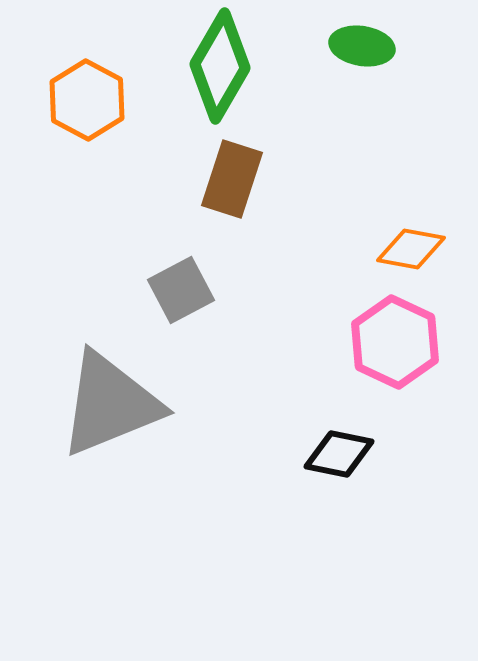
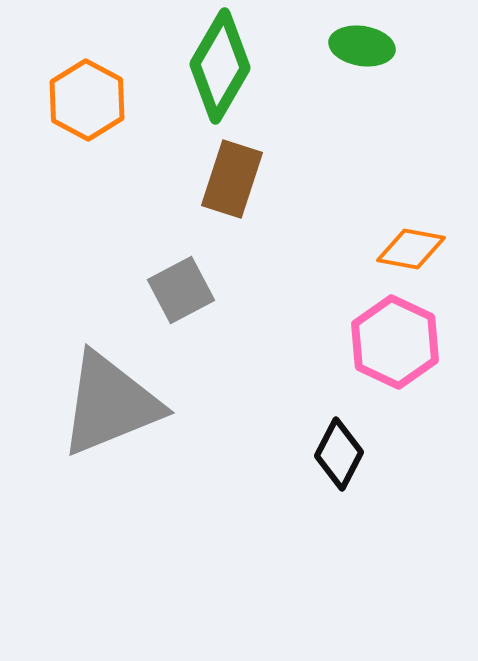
black diamond: rotated 74 degrees counterclockwise
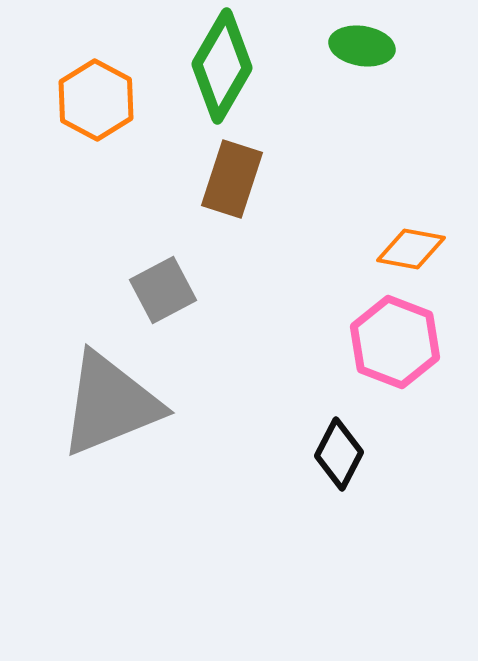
green diamond: moved 2 px right
orange hexagon: moved 9 px right
gray square: moved 18 px left
pink hexagon: rotated 4 degrees counterclockwise
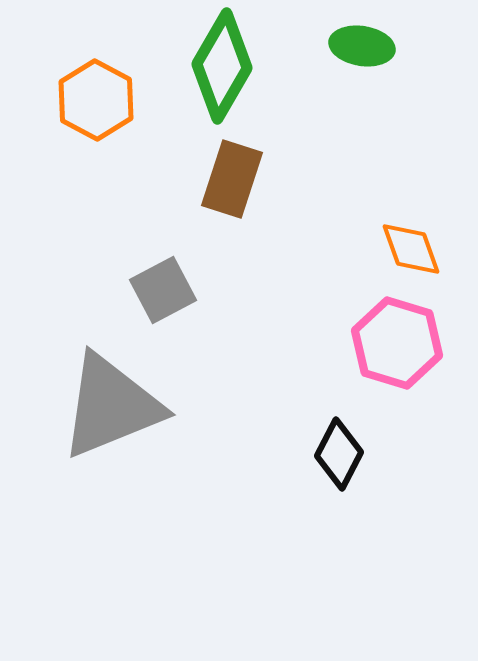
orange diamond: rotated 60 degrees clockwise
pink hexagon: moved 2 px right, 1 px down; rotated 4 degrees counterclockwise
gray triangle: moved 1 px right, 2 px down
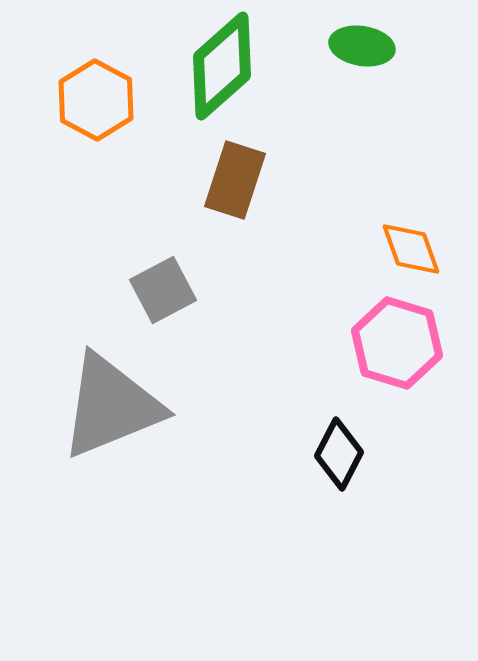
green diamond: rotated 18 degrees clockwise
brown rectangle: moved 3 px right, 1 px down
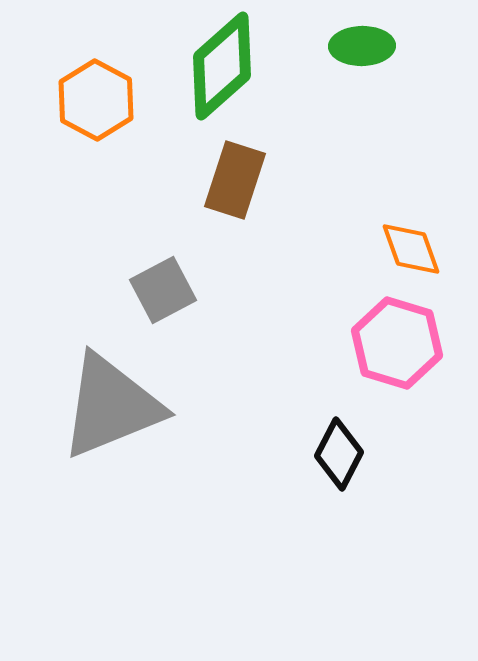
green ellipse: rotated 10 degrees counterclockwise
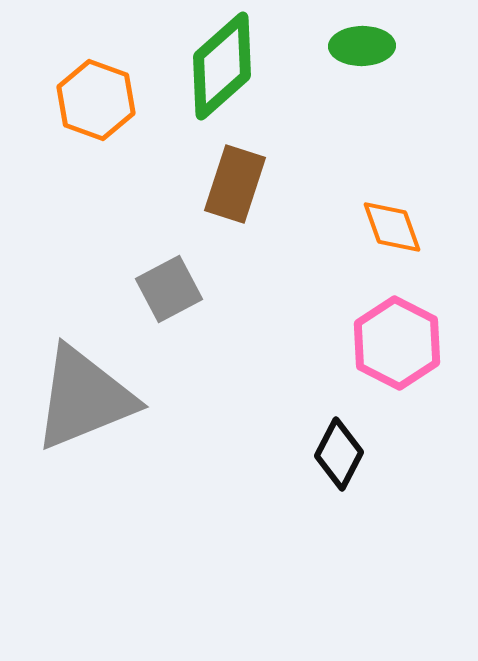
orange hexagon: rotated 8 degrees counterclockwise
brown rectangle: moved 4 px down
orange diamond: moved 19 px left, 22 px up
gray square: moved 6 px right, 1 px up
pink hexagon: rotated 10 degrees clockwise
gray triangle: moved 27 px left, 8 px up
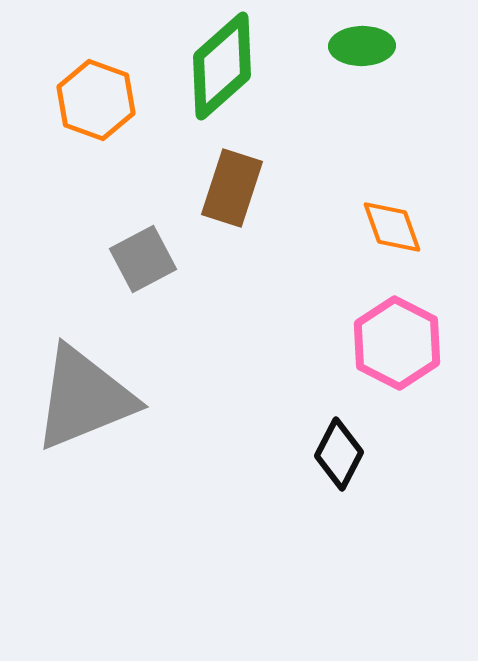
brown rectangle: moved 3 px left, 4 px down
gray square: moved 26 px left, 30 px up
